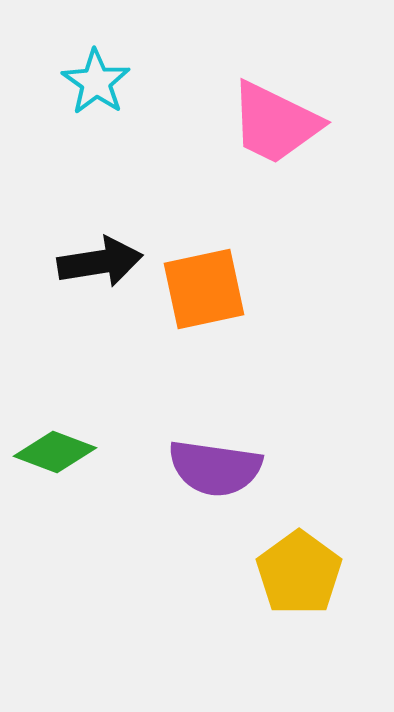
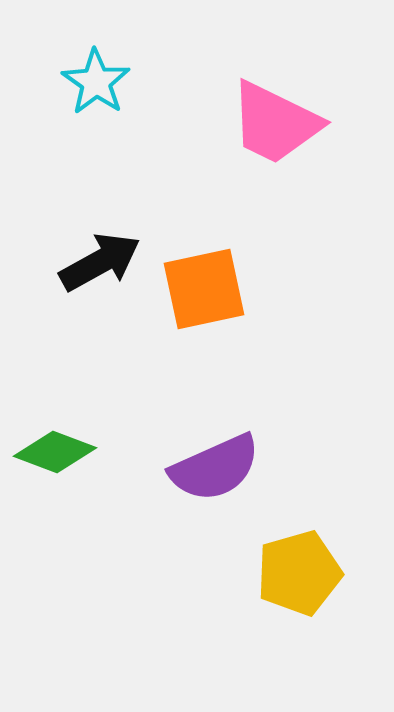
black arrow: rotated 20 degrees counterclockwise
purple semicircle: rotated 32 degrees counterclockwise
yellow pentagon: rotated 20 degrees clockwise
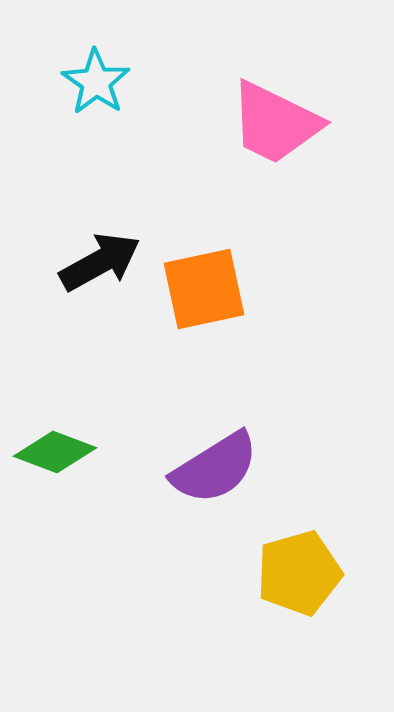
purple semicircle: rotated 8 degrees counterclockwise
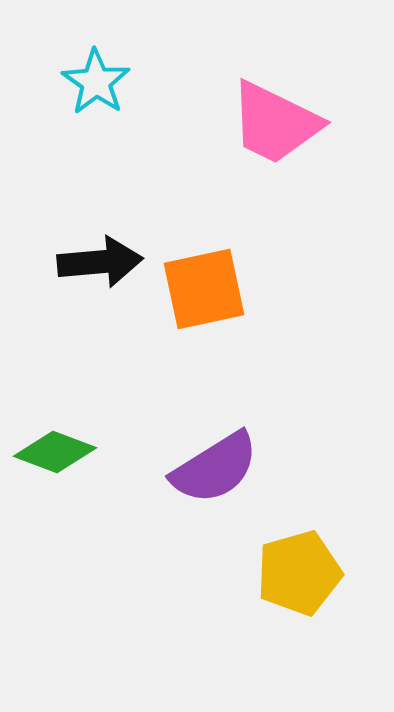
black arrow: rotated 24 degrees clockwise
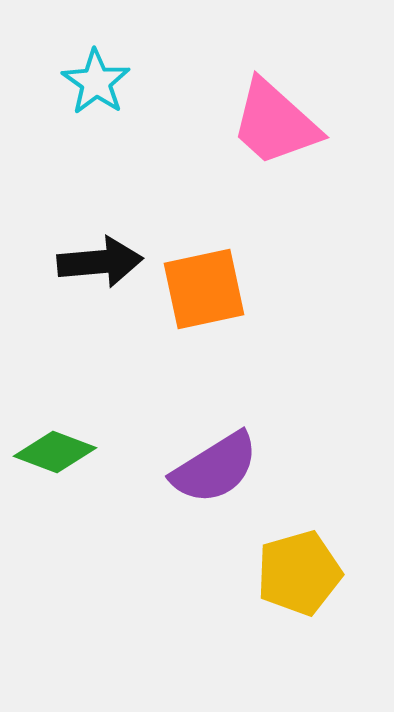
pink trapezoid: rotated 16 degrees clockwise
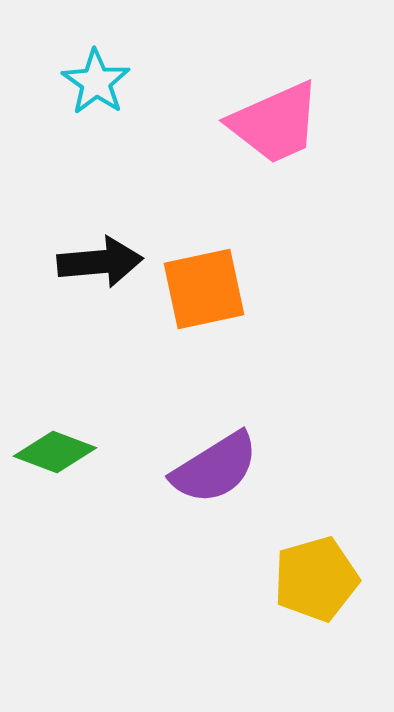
pink trapezoid: rotated 66 degrees counterclockwise
yellow pentagon: moved 17 px right, 6 px down
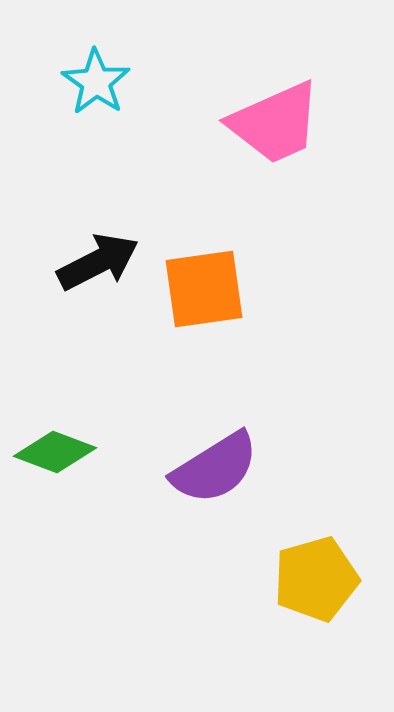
black arrow: moved 2 px left; rotated 22 degrees counterclockwise
orange square: rotated 4 degrees clockwise
